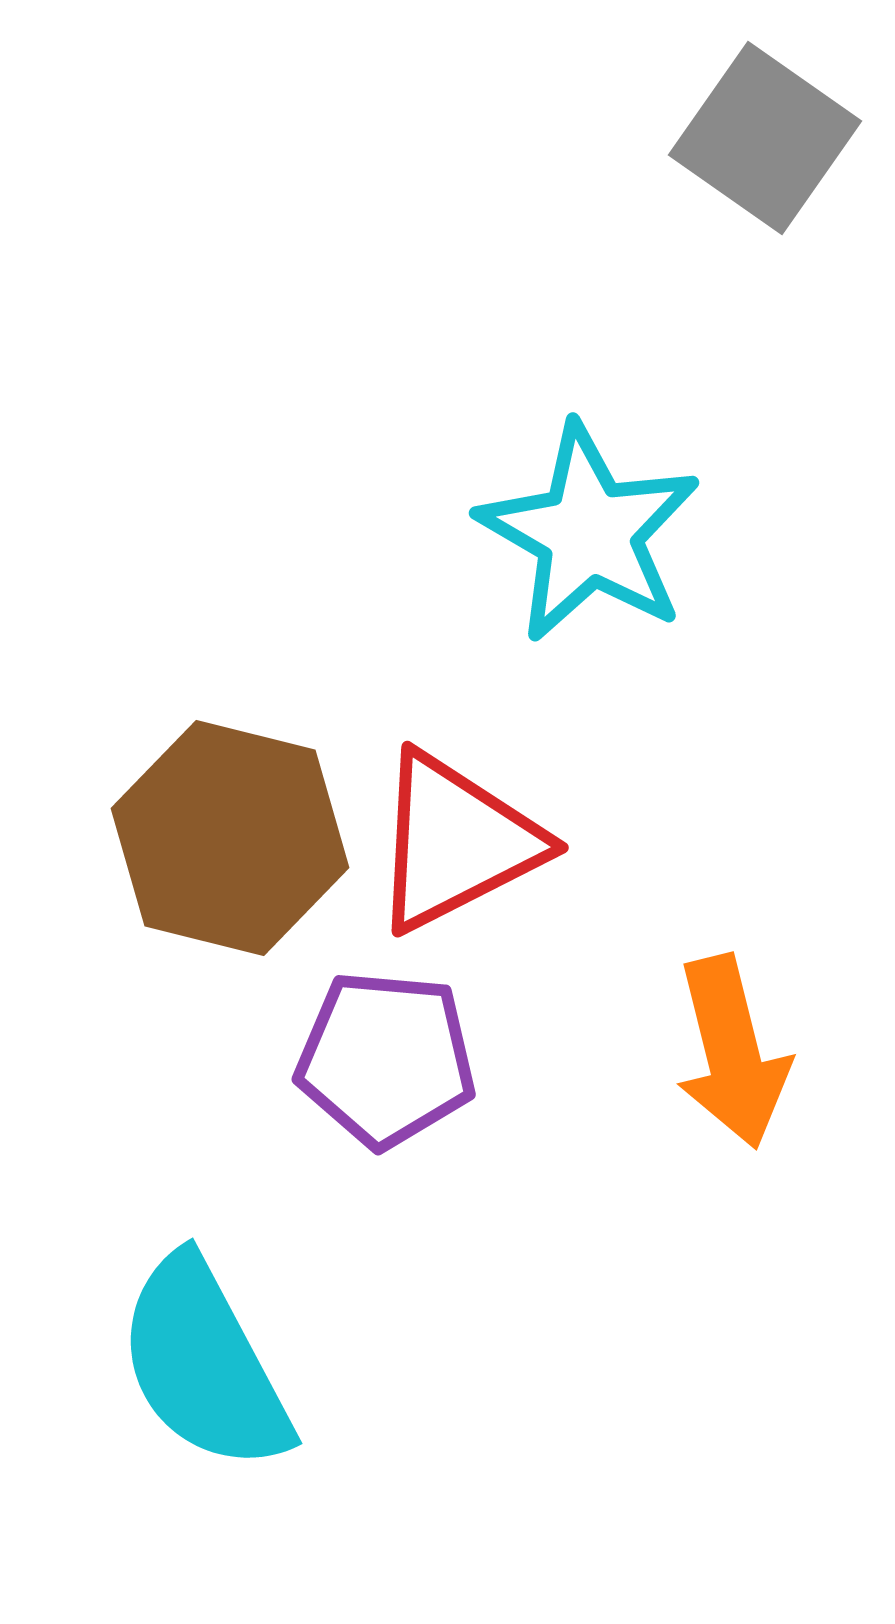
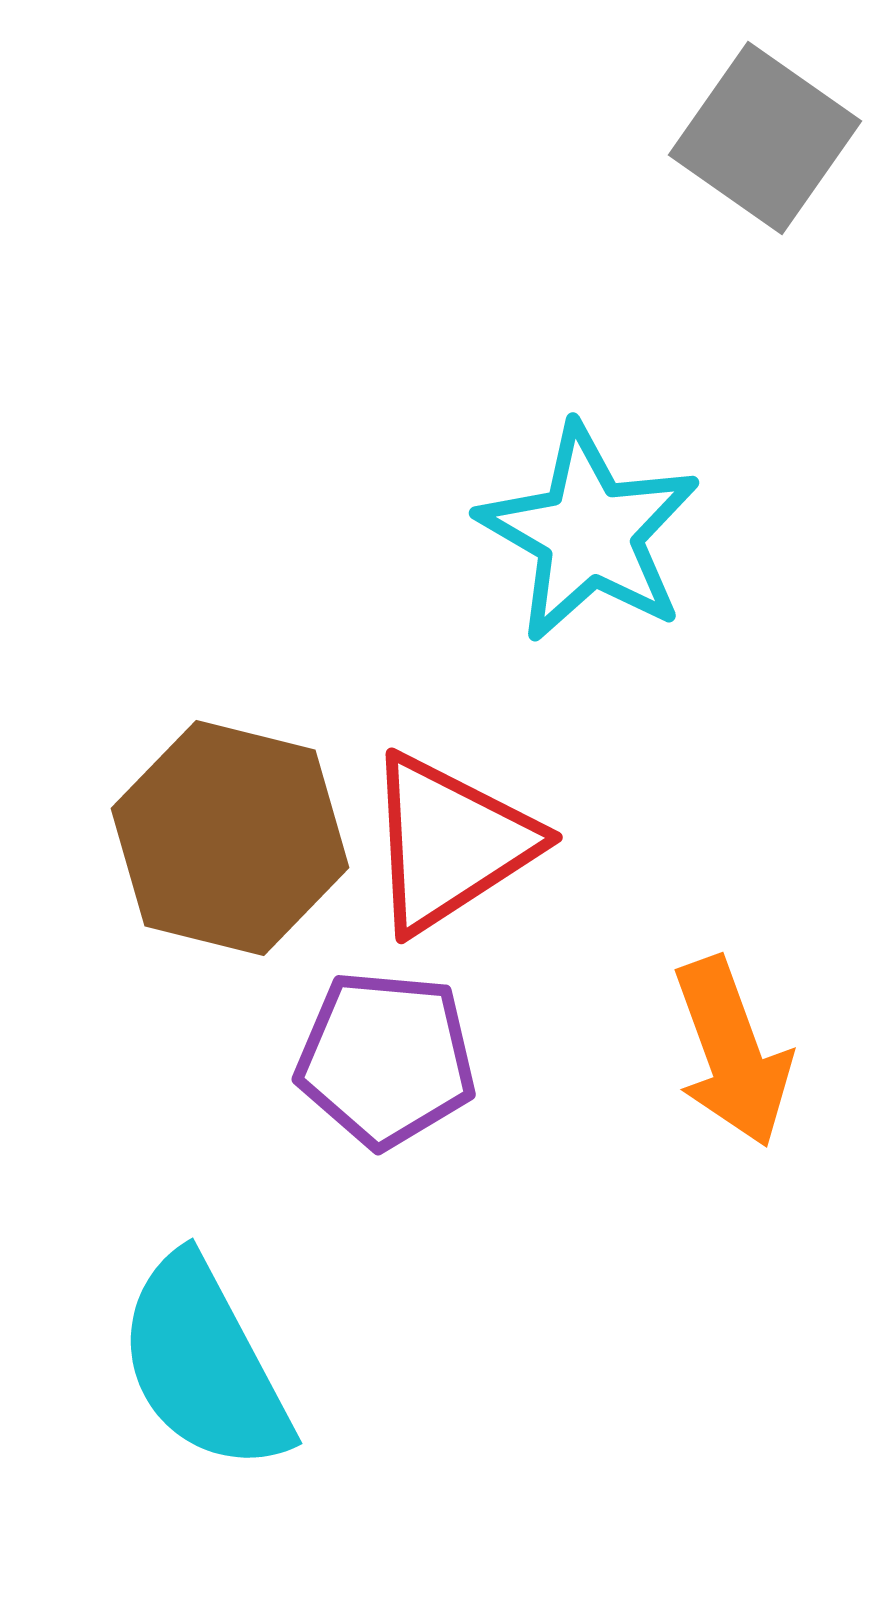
red triangle: moved 6 px left, 1 px down; rotated 6 degrees counterclockwise
orange arrow: rotated 6 degrees counterclockwise
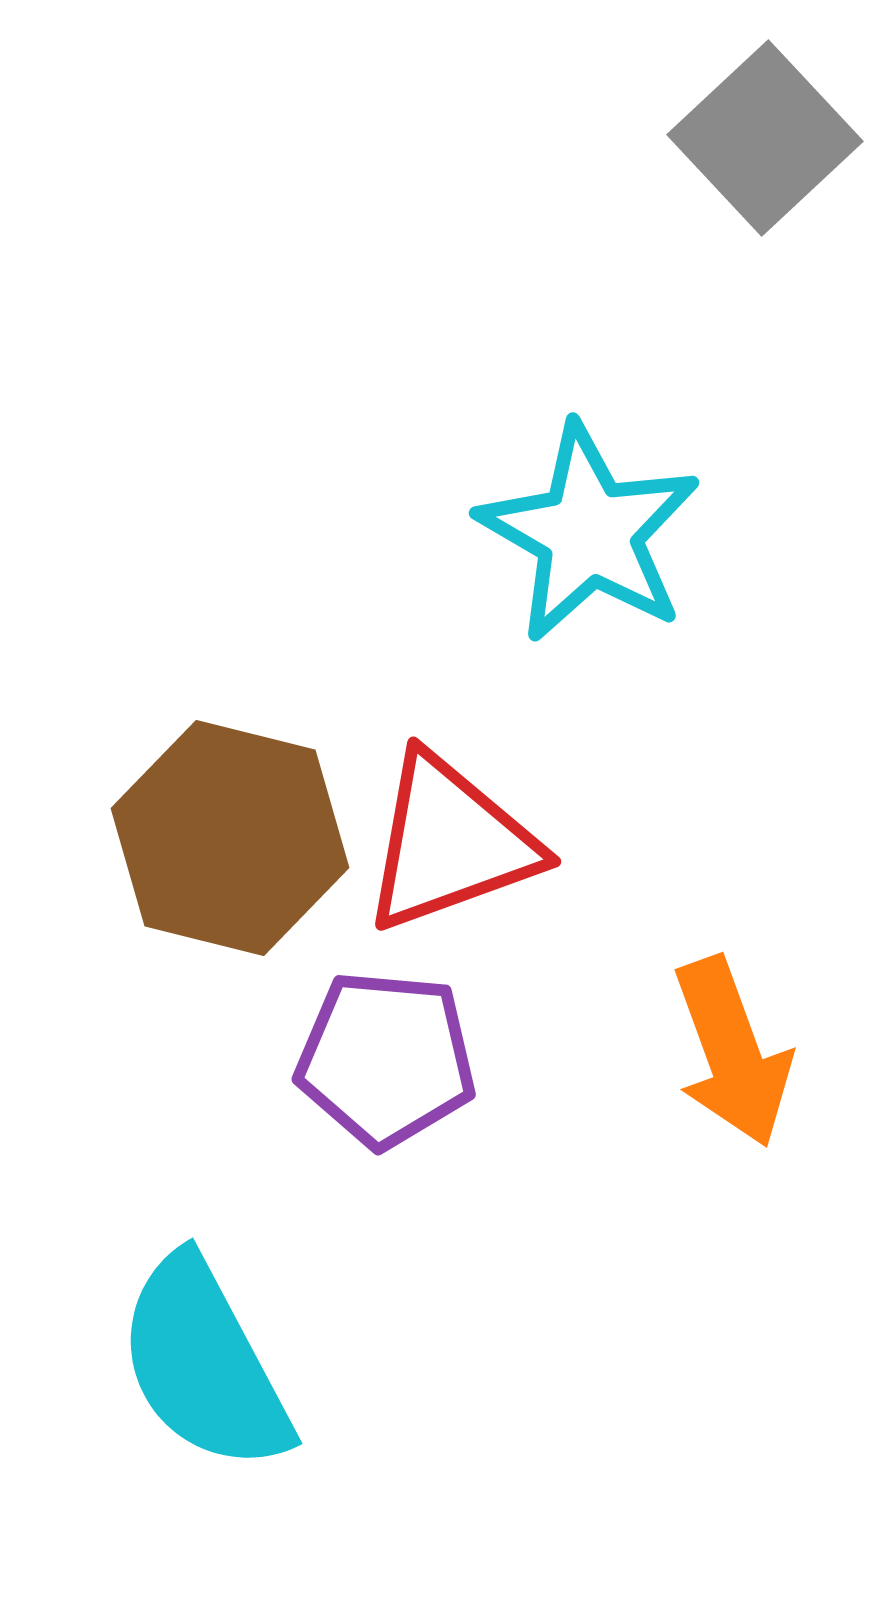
gray square: rotated 12 degrees clockwise
red triangle: rotated 13 degrees clockwise
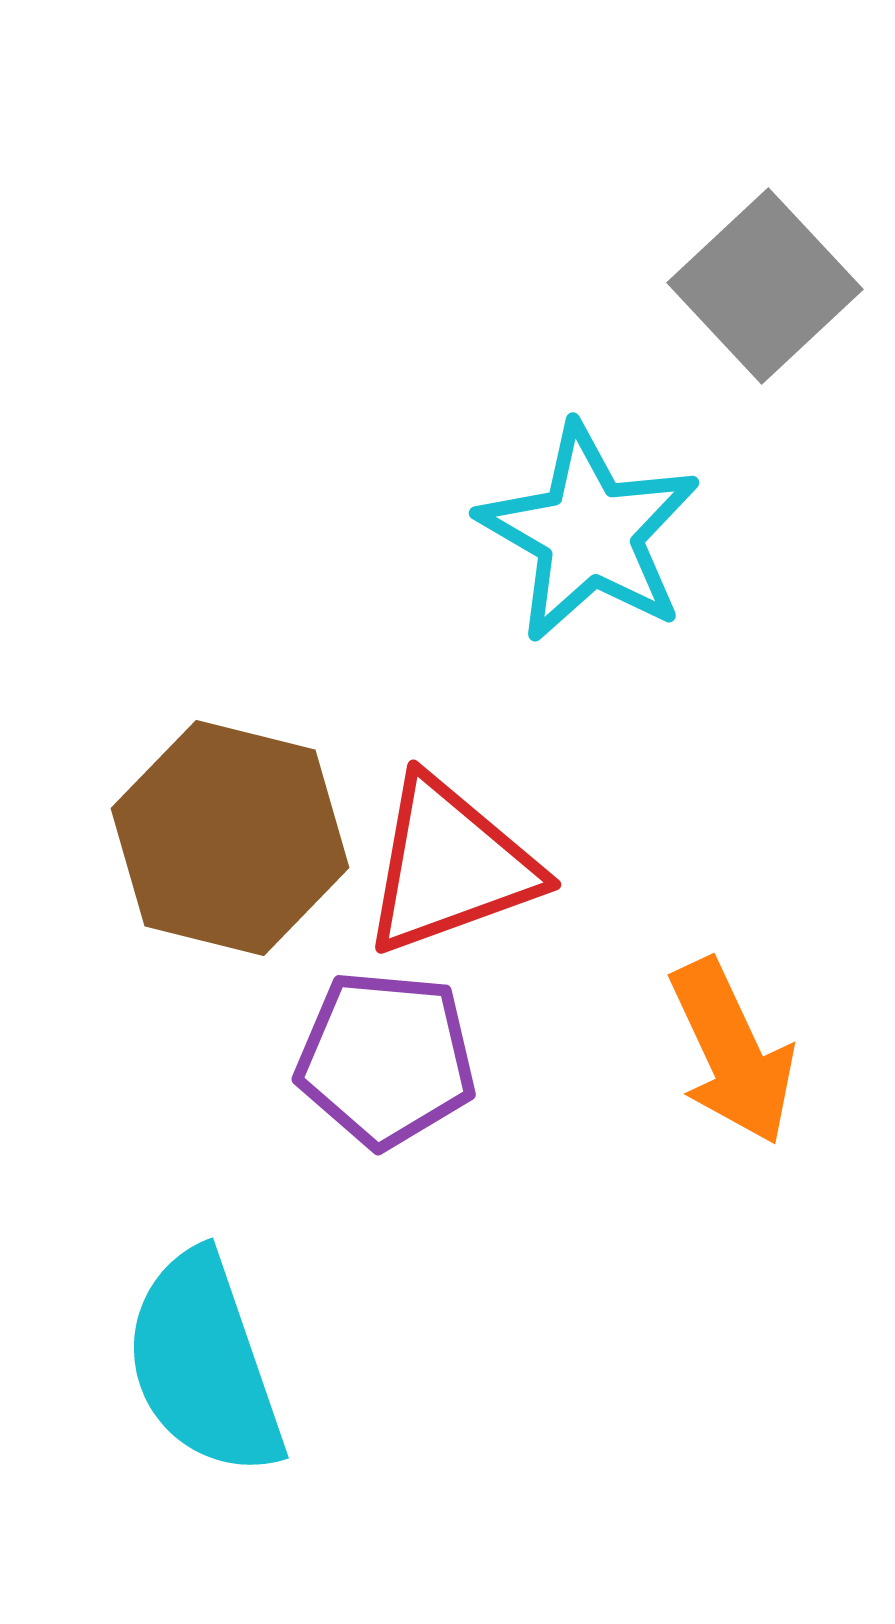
gray square: moved 148 px down
red triangle: moved 23 px down
orange arrow: rotated 5 degrees counterclockwise
cyan semicircle: rotated 9 degrees clockwise
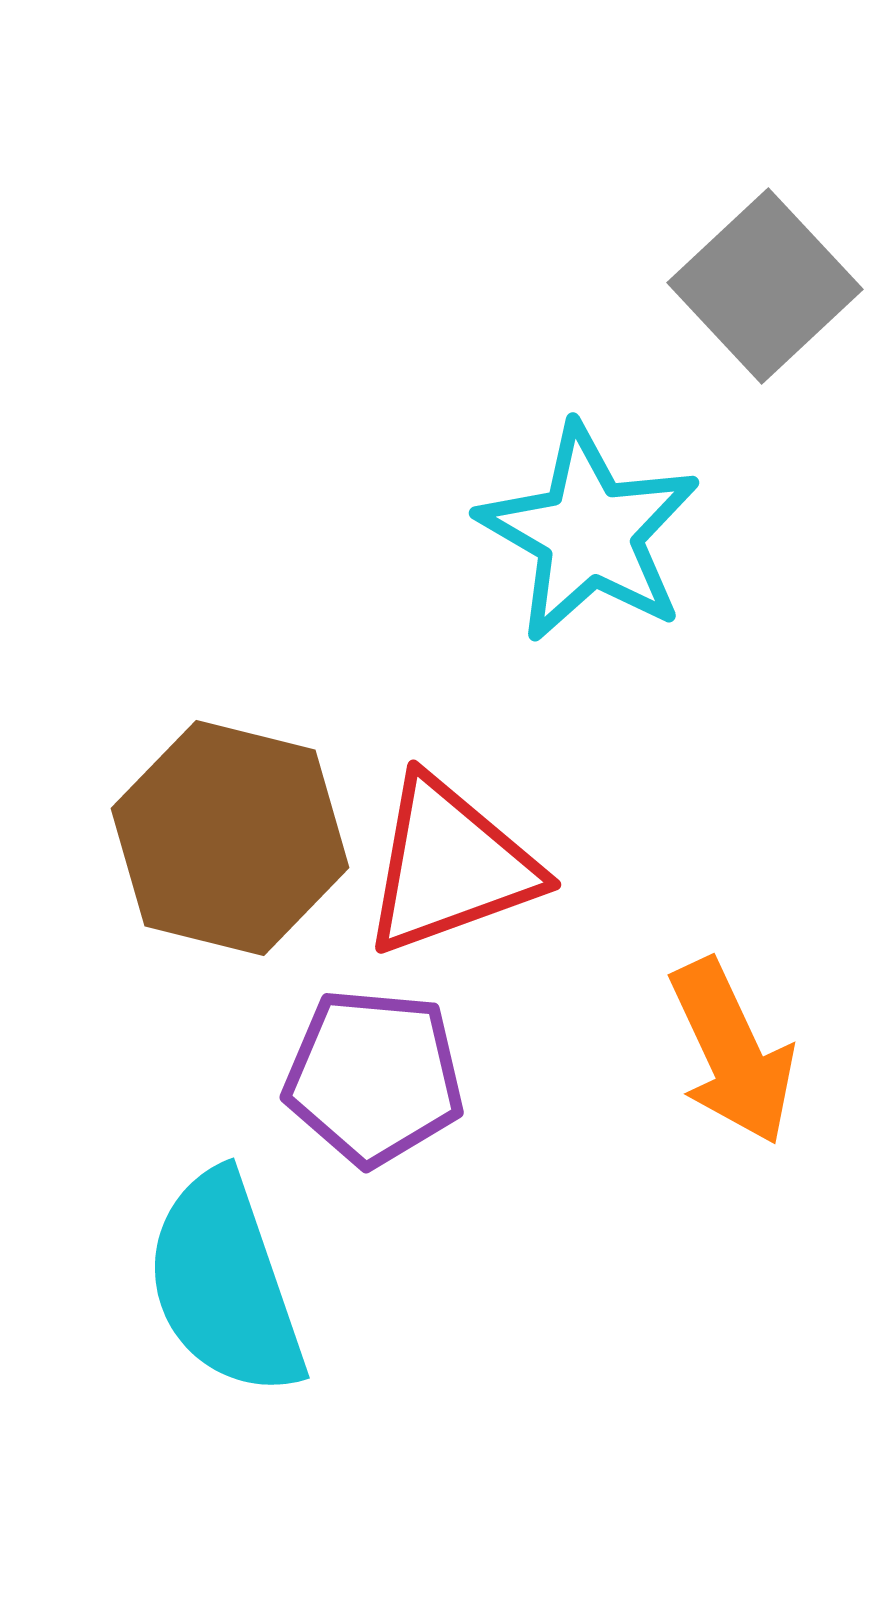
purple pentagon: moved 12 px left, 18 px down
cyan semicircle: moved 21 px right, 80 px up
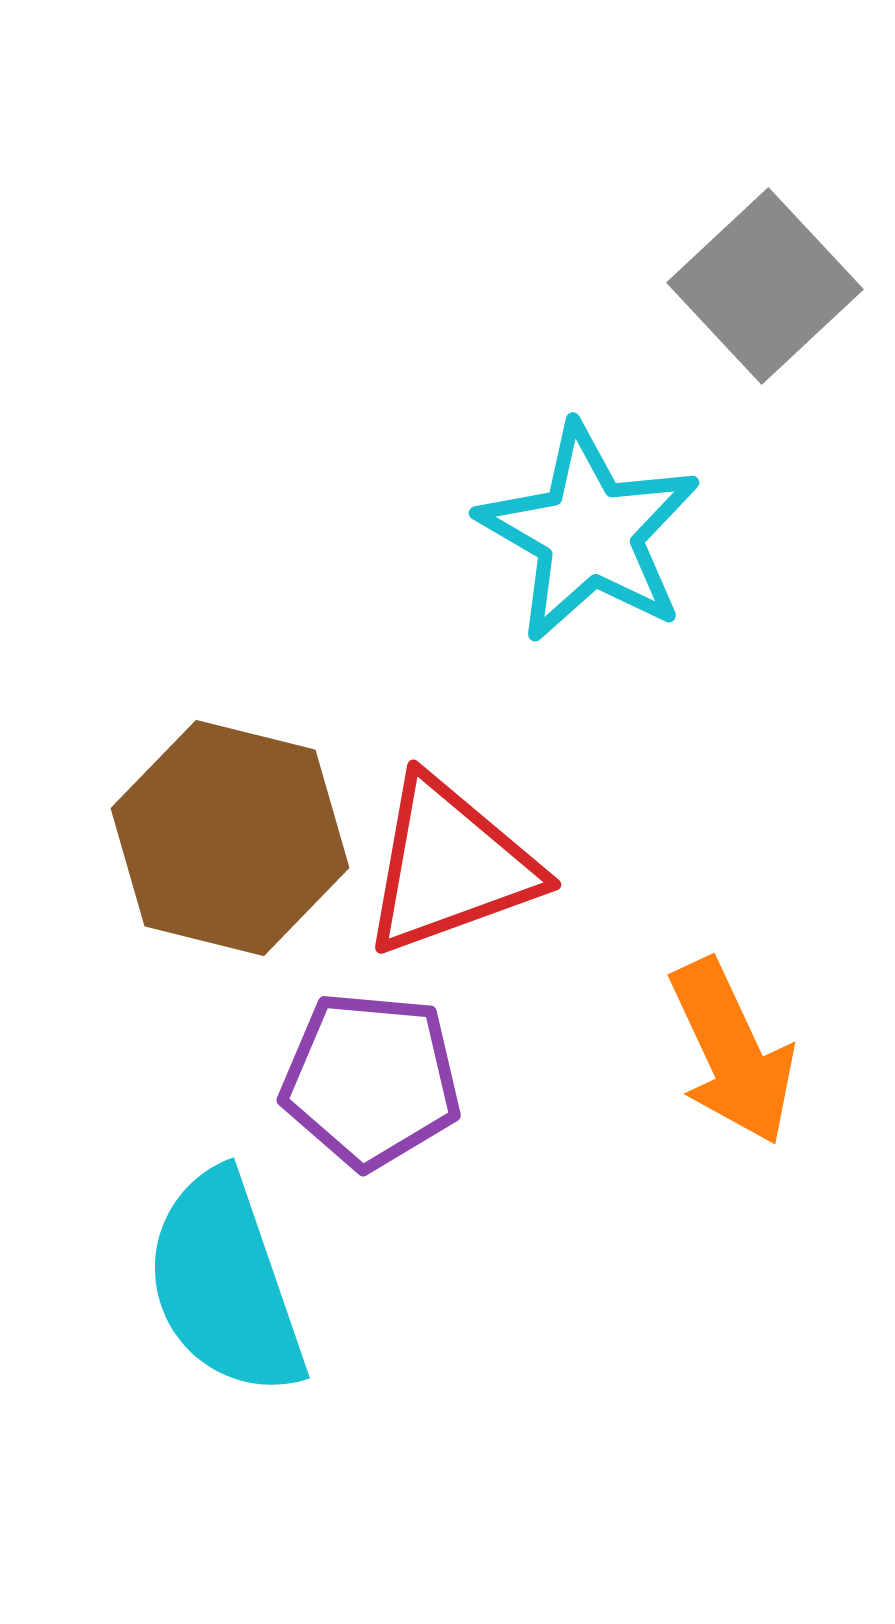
purple pentagon: moved 3 px left, 3 px down
